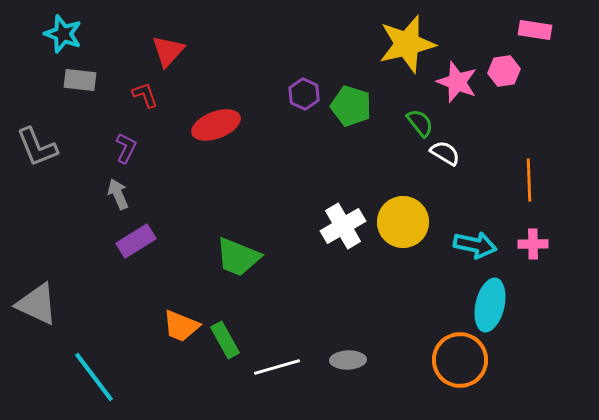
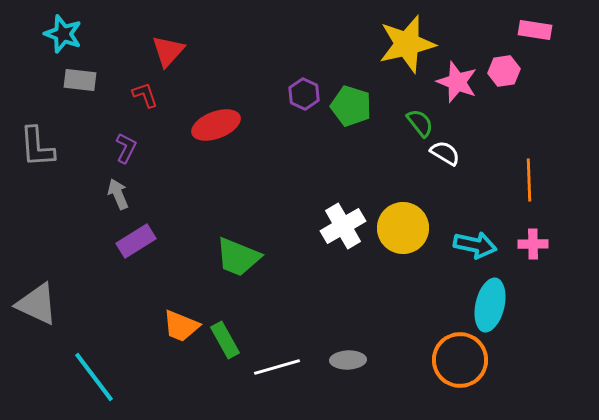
gray L-shape: rotated 18 degrees clockwise
yellow circle: moved 6 px down
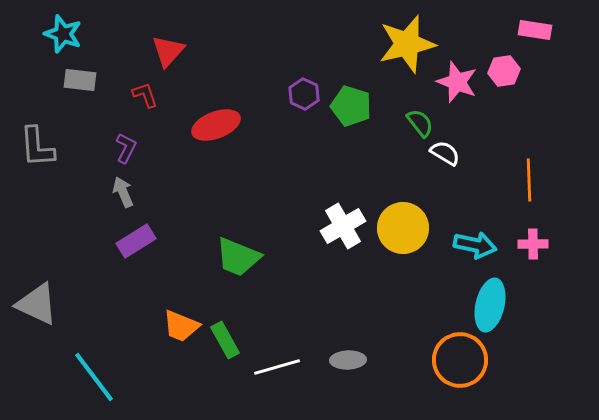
gray arrow: moved 5 px right, 2 px up
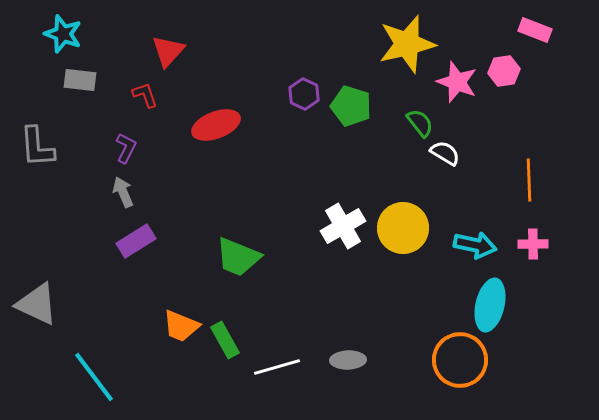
pink rectangle: rotated 12 degrees clockwise
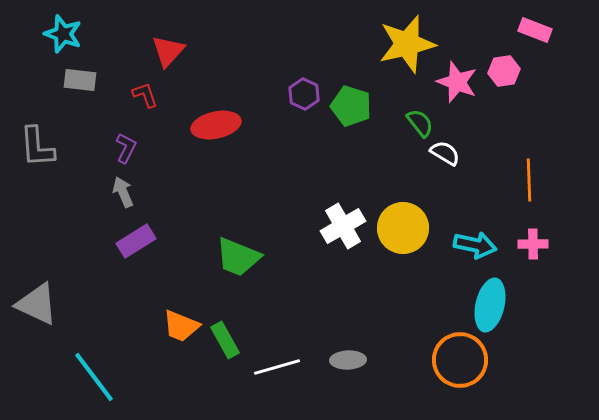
red ellipse: rotated 9 degrees clockwise
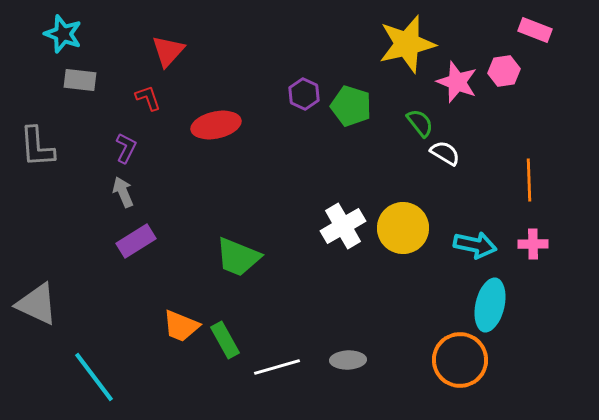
red L-shape: moved 3 px right, 3 px down
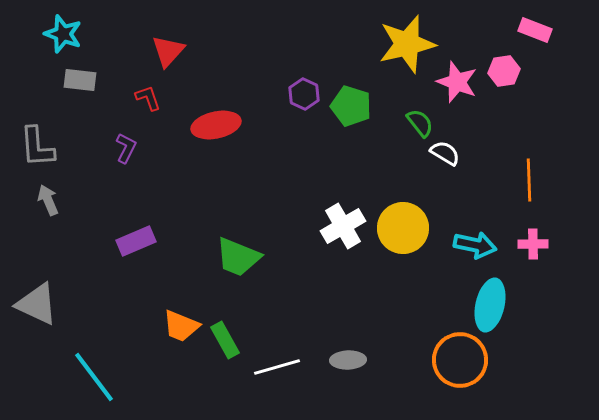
gray arrow: moved 75 px left, 8 px down
purple rectangle: rotated 9 degrees clockwise
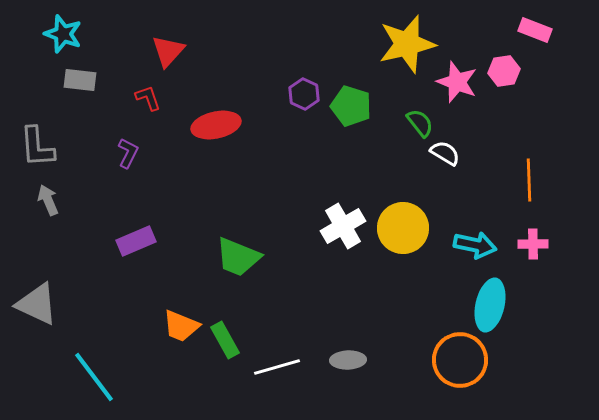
purple L-shape: moved 2 px right, 5 px down
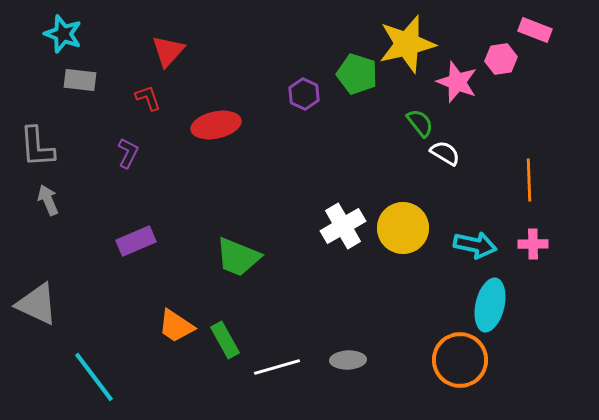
pink hexagon: moved 3 px left, 12 px up
green pentagon: moved 6 px right, 32 px up
orange trapezoid: moved 5 px left; rotated 12 degrees clockwise
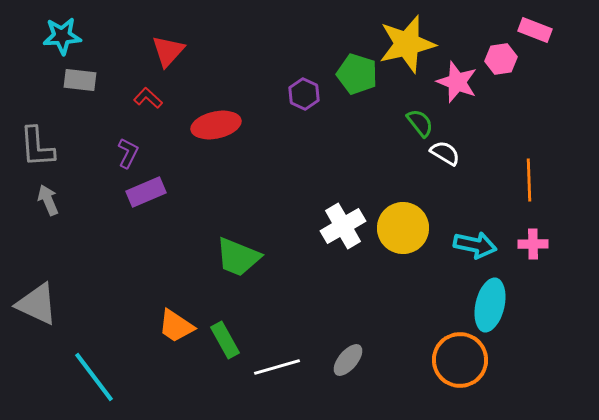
cyan star: moved 1 px left, 2 px down; rotated 24 degrees counterclockwise
red L-shape: rotated 28 degrees counterclockwise
purple rectangle: moved 10 px right, 49 px up
gray ellipse: rotated 48 degrees counterclockwise
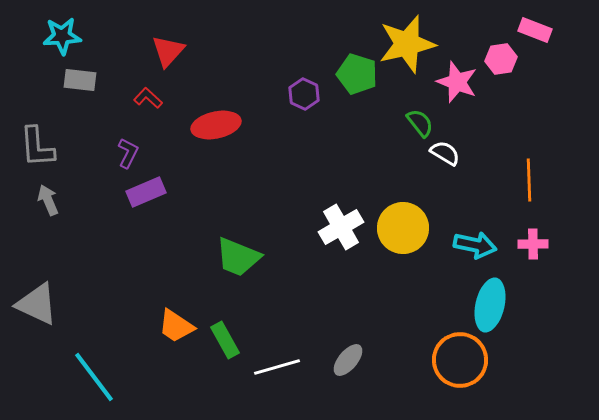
white cross: moved 2 px left, 1 px down
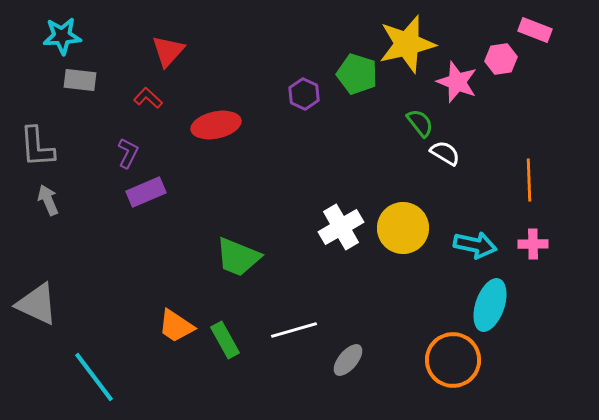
cyan ellipse: rotated 6 degrees clockwise
orange circle: moved 7 px left
white line: moved 17 px right, 37 px up
